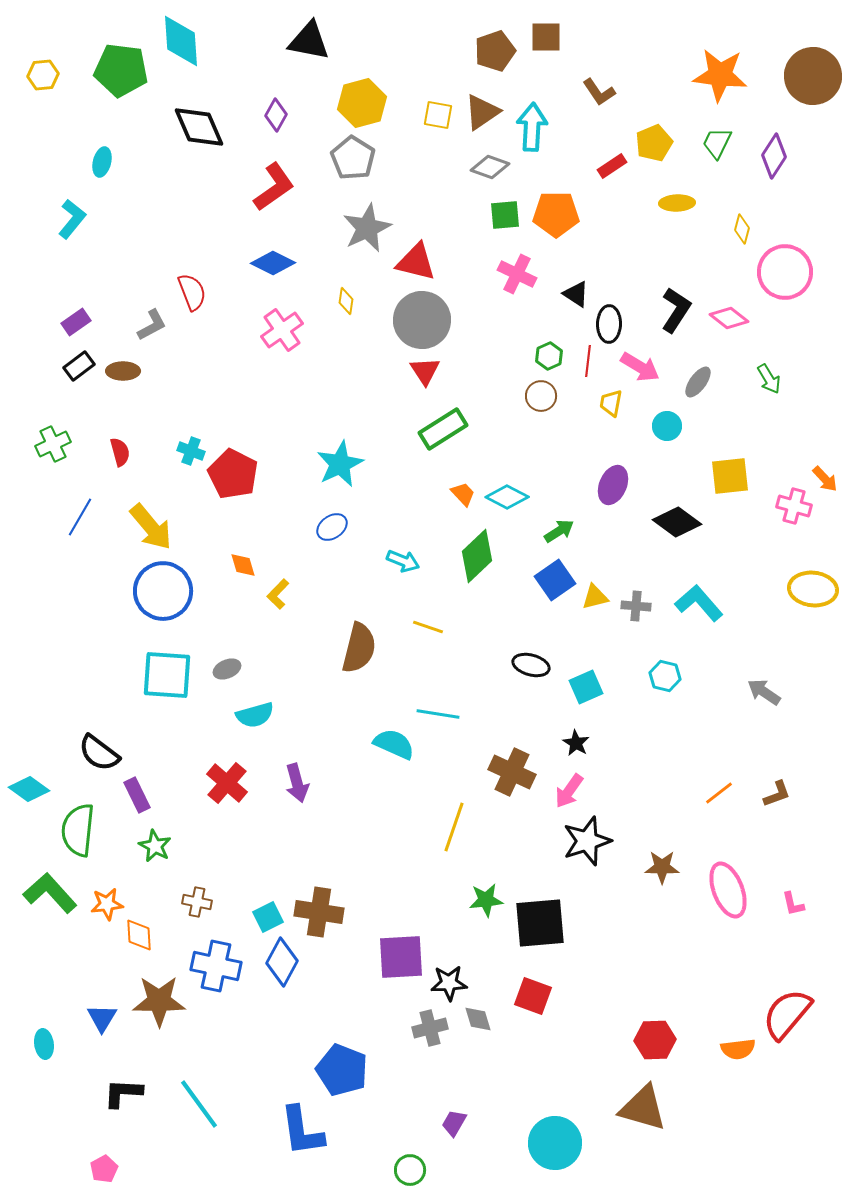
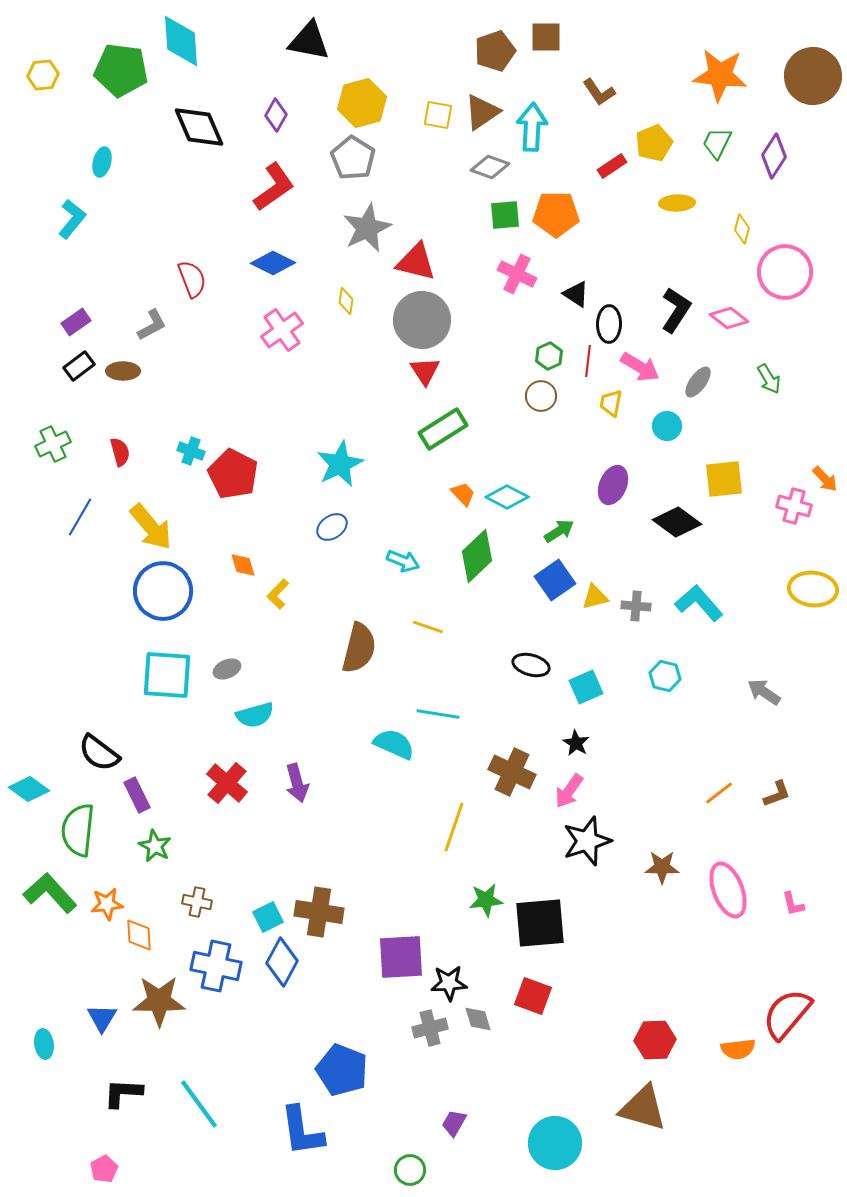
red semicircle at (192, 292): moved 13 px up
yellow square at (730, 476): moved 6 px left, 3 px down
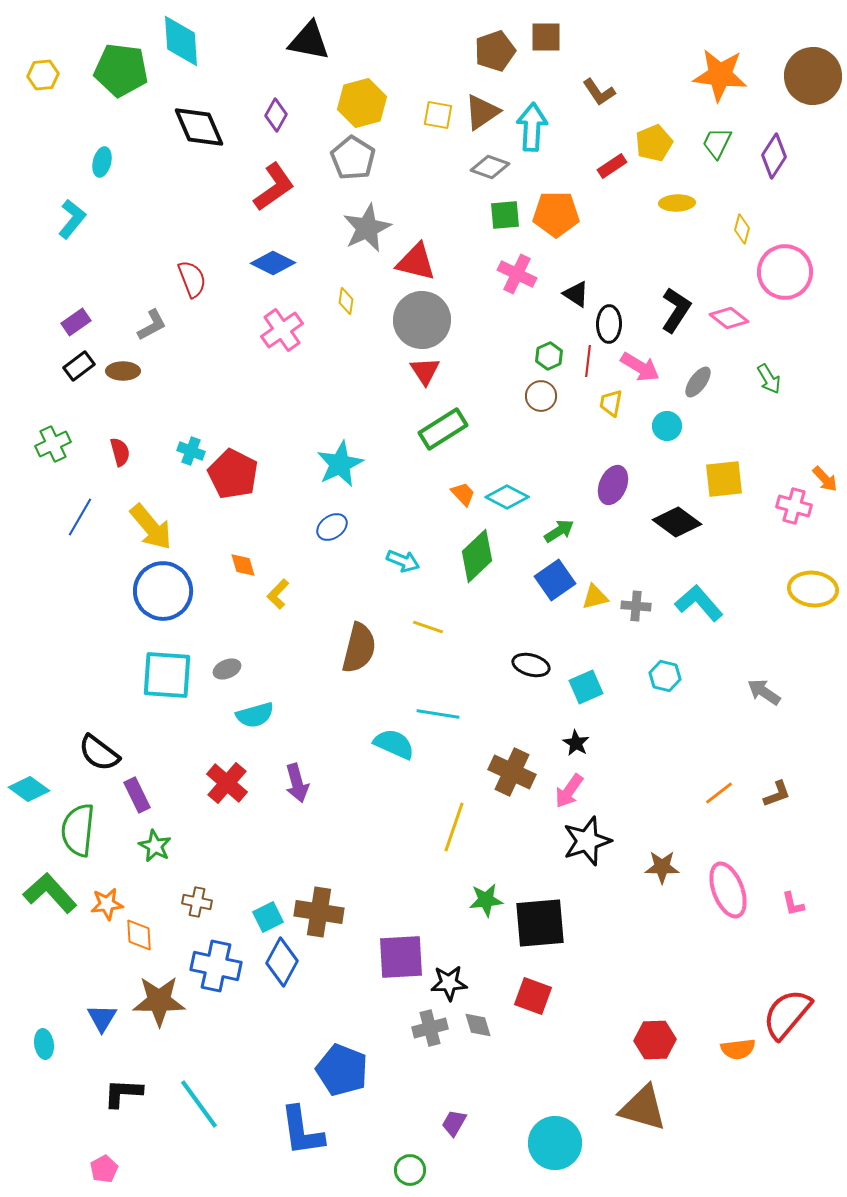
gray diamond at (478, 1019): moved 6 px down
